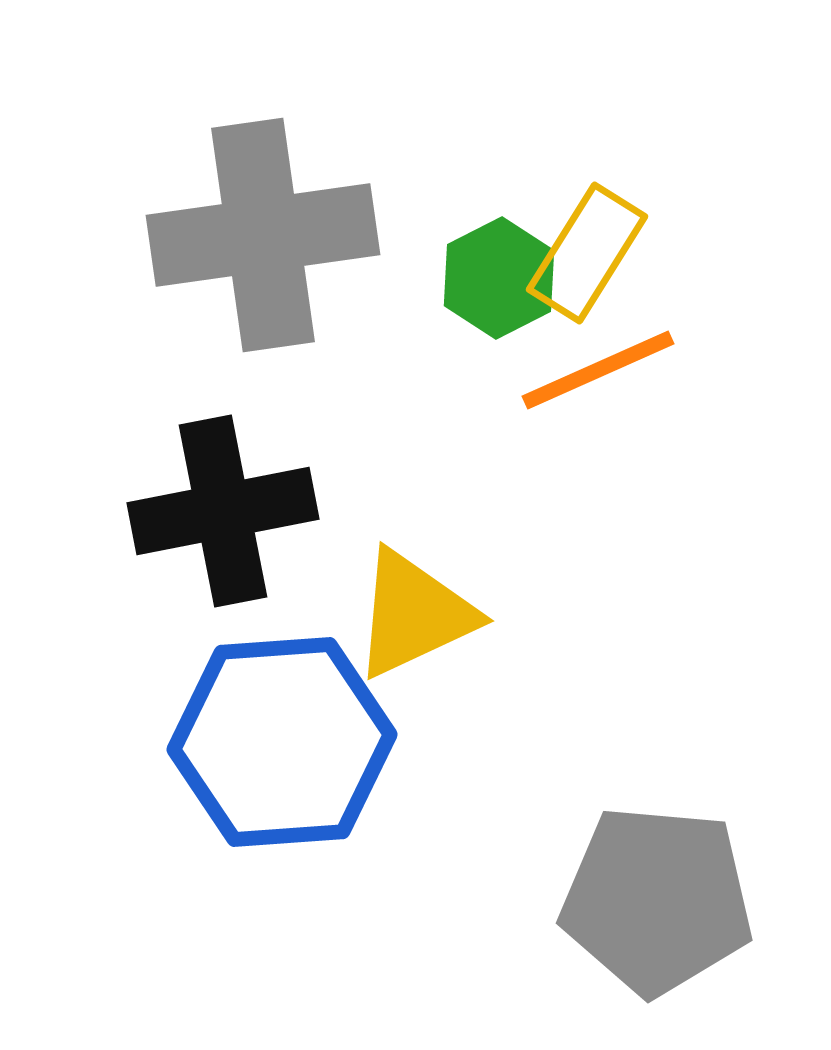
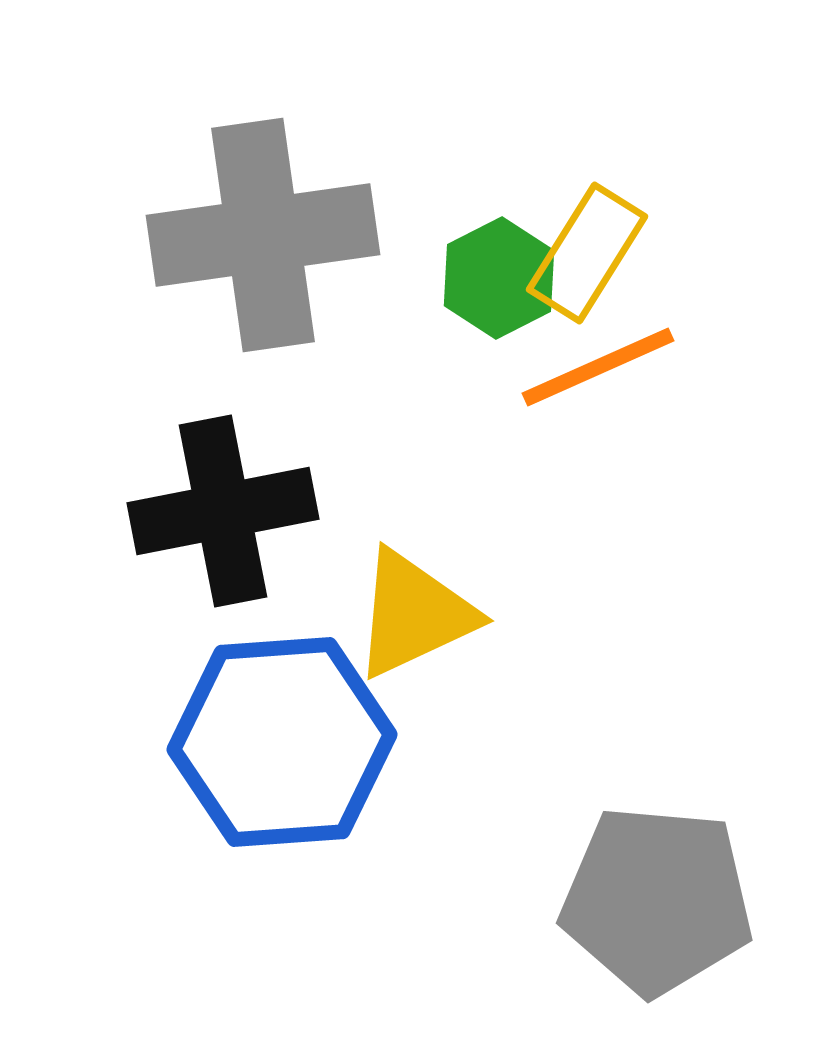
orange line: moved 3 px up
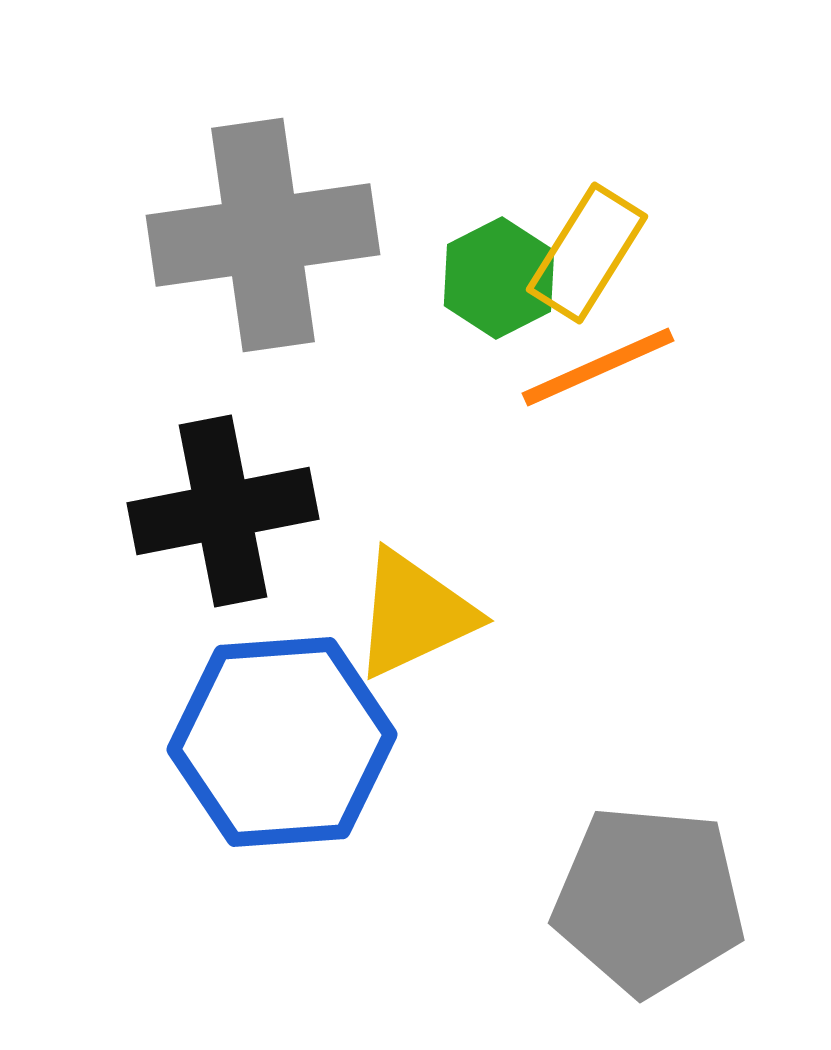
gray pentagon: moved 8 px left
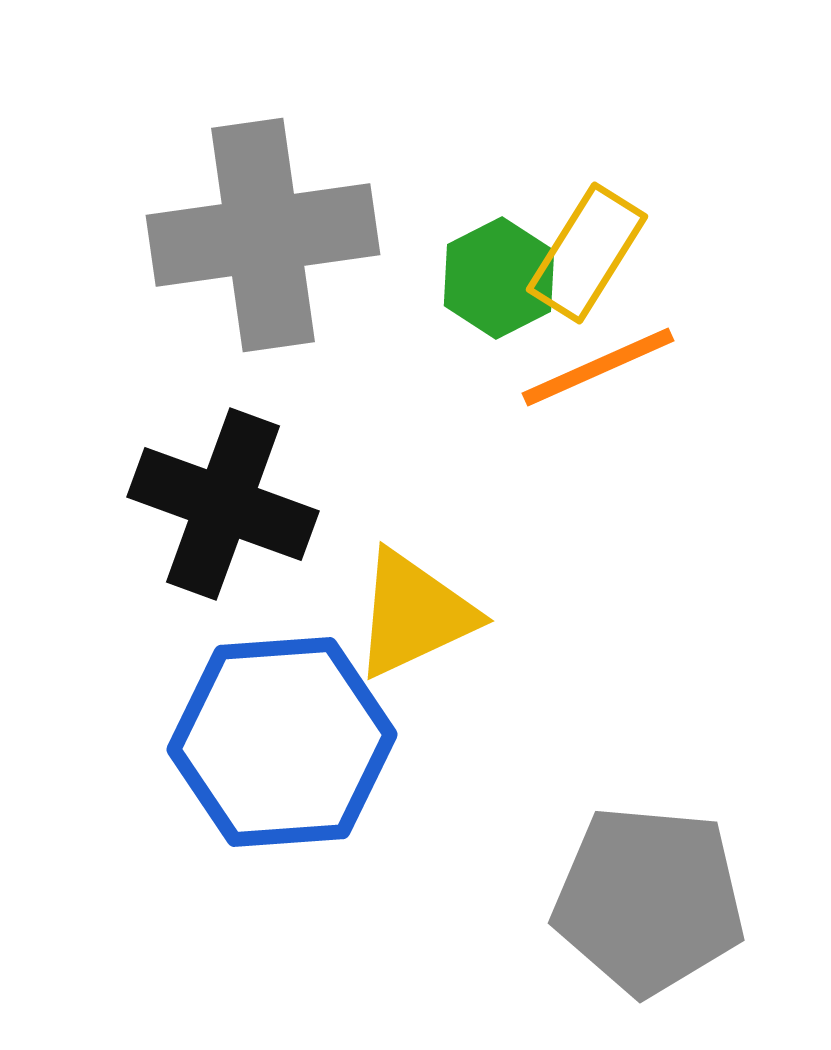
black cross: moved 7 px up; rotated 31 degrees clockwise
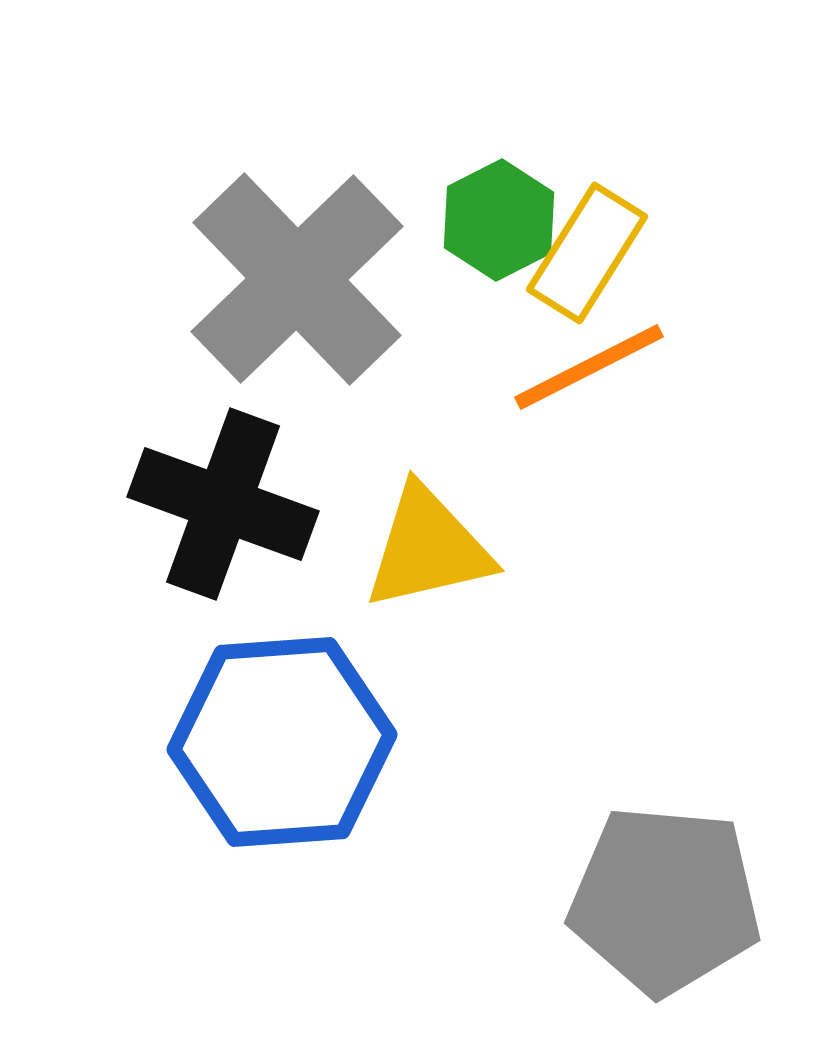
gray cross: moved 34 px right, 44 px down; rotated 36 degrees counterclockwise
green hexagon: moved 58 px up
orange line: moved 9 px left; rotated 3 degrees counterclockwise
yellow triangle: moved 14 px right, 66 px up; rotated 12 degrees clockwise
gray pentagon: moved 16 px right
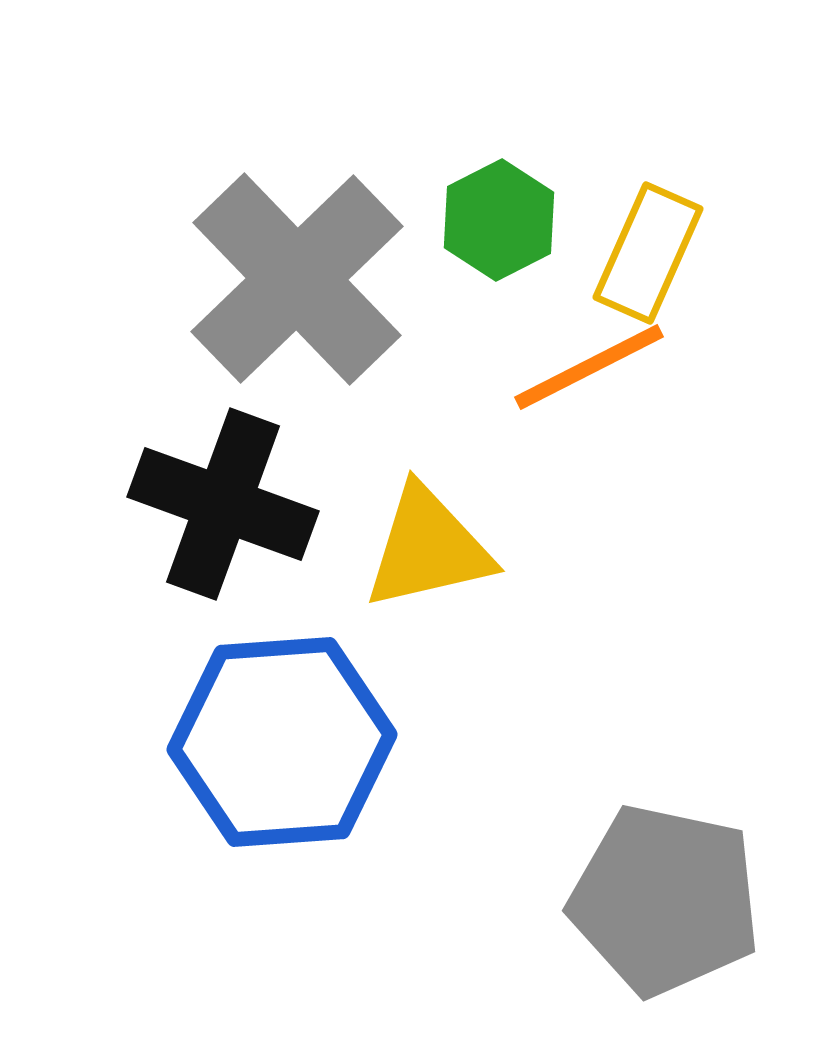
yellow rectangle: moved 61 px right; rotated 8 degrees counterclockwise
gray pentagon: rotated 7 degrees clockwise
